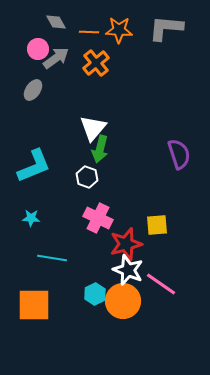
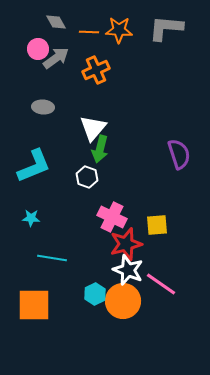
orange cross: moved 7 px down; rotated 16 degrees clockwise
gray ellipse: moved 10 px right, 17 px down; rotated 60 degrees clockwise
pink cross: moved 14 px right, 1 px up
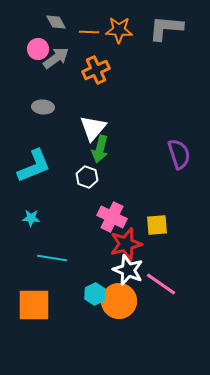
orange circle: moved 4 px left
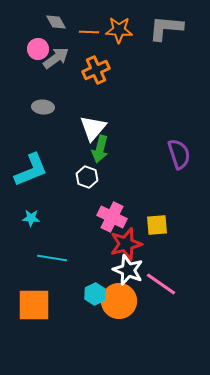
cyan L-shape: moved 3 px left, 4 px down
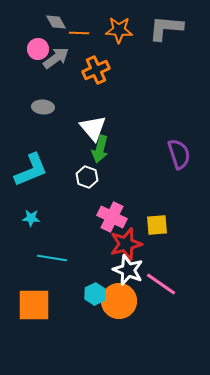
orange line: moved 10 px left, 1 px down
white triangle: rotated 20 degrees counterclockwise
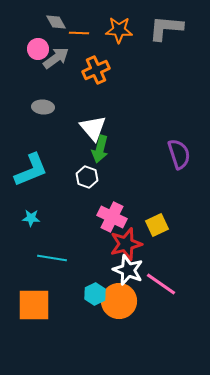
yellow square: rotated 20 degrees counterclockwise
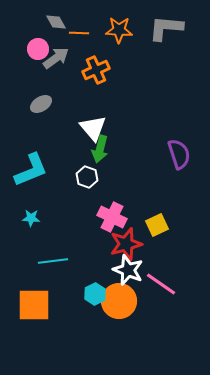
gray ellipse: moved 2 px left, 3 px up; rotated 35 degrees counterclockwise
cyan line: moved 1 px right, 3 px down; rotated 16 degrees counterclockwise
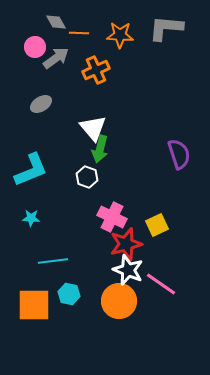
orange star: moved 1 px right, 5 px down
pink circle: moved 3 px left, 2 px up
cyan hexagon: moved 26 px left; rotated 20 degrees counterclockwise
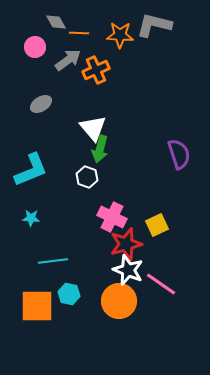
gray L-shape: moved 12 px left, 3 px up; rotated 9 degrees clockwise
gray arrow: moved 12 px right, 2 px down
orange square: moved 3 px right, 1 px down
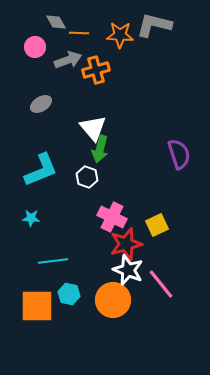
gray arrow: rotated 16 degrees clockwise
orange cross: rotated 8 degrees clockwise
cyan L-shape: moved 10 px right
pink line: rotated 16 degrees clockwise
orange circle: moved 6 px left, 1 px up
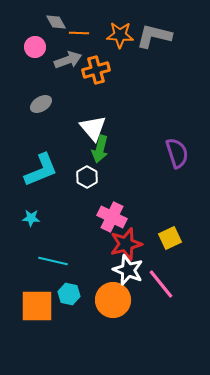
gray L-shape: moved 11 px down
purple semicircle: moved 2 px left, 1 px up
white hexagon: rotated 10 degrees clockwise
yellow square: moved 13 px right, 13 px down
cyan line: rotated 20 degrees clockwise
